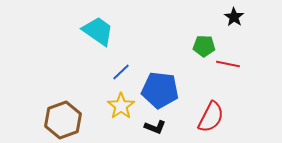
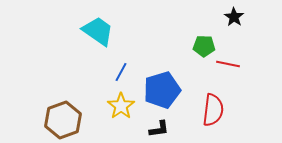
blue line: rotated 18 degrees counterclockwise
blue pentagon: moved 2 px right; rotated 24 degrees counterclockwise
red semicircle: moved 2 px right, 7 px up; rotated 20 degrees counterclockwise
black L-shape: moved 4 px right, 2 px down; rotated 30 degrees counterclockwise
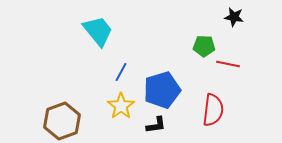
black star: rotated 24 degrees counterclockwise
cyan trapezoid: rotated 16 degrees clockwise
brown hexagon: moved 1 px left, 1 px down
black L-shape: moved 3 px left, 4 px up
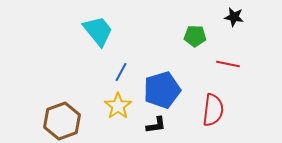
green pentagon: moved 9 px left, 10 px up
yellow star: moved 3 px left
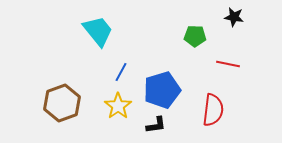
brown hexagon: moved 18 px up
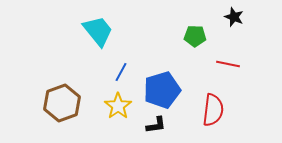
black star: rotated 12 degrees clockwise
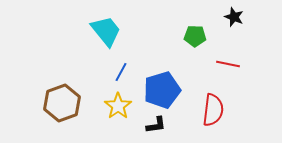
cyan trapezoid: moved 8 px right
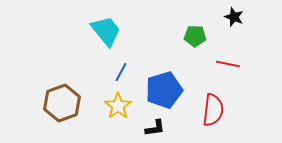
blue pentagon: moved 2 px right
black L-shape: moved 1 px left, 3 px down
